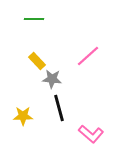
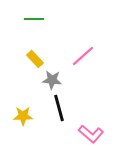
pink line: moved 5 px left
yellow rectangle: moved 2 px left, 2 px up
gray star: moved 1 px down
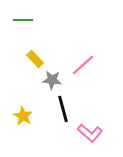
green line: moved 11 px left, 1 px down
pink line: moved 9 px down
black line: moved 4 px right, 1 px down
yellow star: rotated 30 degrees clockwise
pink L-shape: moved 1 px left, 1 px up
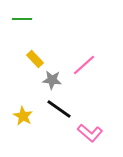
green line: moved 1 px left, 1 px up
pink line: moved 1 px right
black line: moved 4 px left; rotated 40 degrees counterclockwise
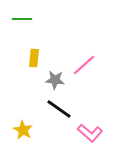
yellow rectangle: moved 1 px left, 1 px up; rotated 48 degrees clockwise
gray star: moved 3 px right
yellow star: moved 14 px down
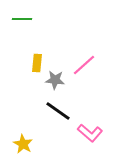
yellow rectangle: moved 3 px right, 5 px down
black line: moved 1 px left, 2 px down
yellow star: moved 14 px down
